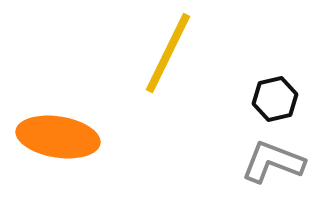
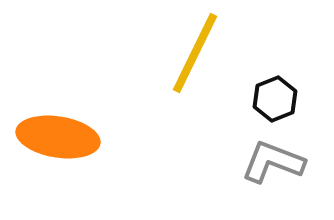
yellow line: moved 27 px right
black hexagon: rotated 9 degrees counterclockwise
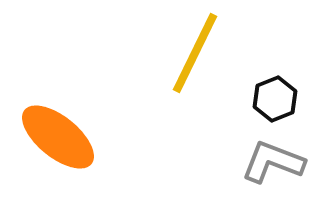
orange ellipse: rotated 30 degrees clockwise
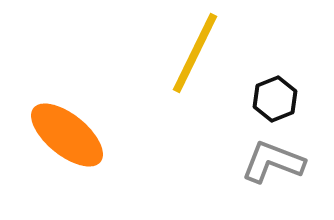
orange ellipse: moved 9 px right, 2 px up
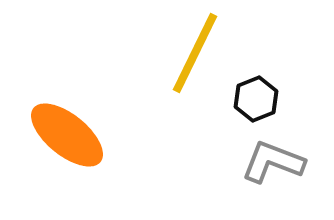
black hexagon: moved 19 px left
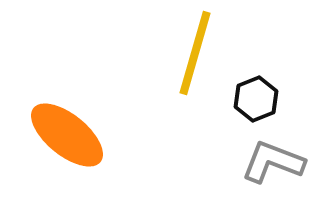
yellow line: rotated 10 degrees counterclockwise
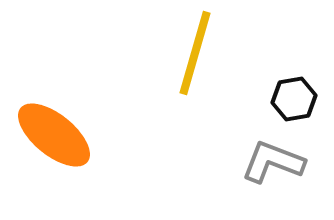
black hexagon: moved 38 px right; rotated 12 degrees clockwise
orange ellipse: moved 13 px left
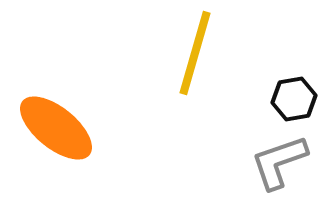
orange ellipse: moved 2 px right, 7 px up
gray L-shape: moved 6 px right; rotated 40 degrees counterclockwise
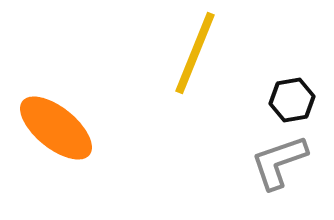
yellow line: rotated 6 degrees clockwise
black hexagon: moved 2 px left, 1 px down
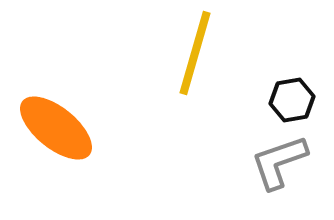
yellow line: rotated 6 degrees counterclockwise
